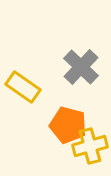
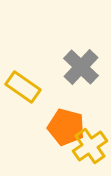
orange pentagon: moved 2 px left, 2 px down
yellow cross: rotated 20 degrees counterclockwise
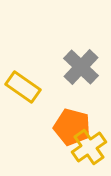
orange pentagon: moved 6 px right
yellow cross: moved 1 px left, 1 px down
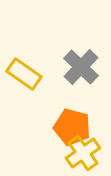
yellow rectangle: moved 1 px right, 13 px up
yellow cross: moved 6 px left, 6 px down
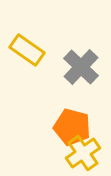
yellow rectangle: moved 3 px right, 24 px up
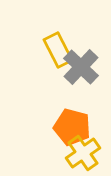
yellow rectangle: moved 31 px right; rotated 28 degrees clockwise
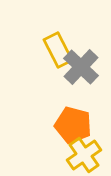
orange pentagon: moved 1 px right, 2 px up
yellow cross: moved 1 px right, 2 px down
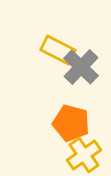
yellow rectangle: rotated 36 degrees counterclockwise
orange pentagon: moved 2 px left, 2 px up
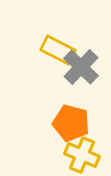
yellow cross: moved 2 px left; rotated 32 degrees counterclockwise
